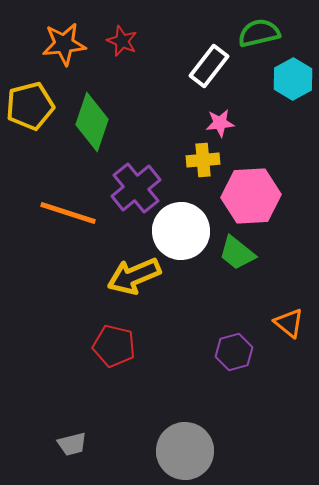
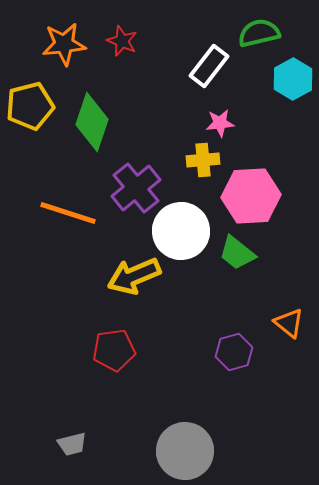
red pentagon: moved 4 px down; rotated 21 degrees counterclockwise
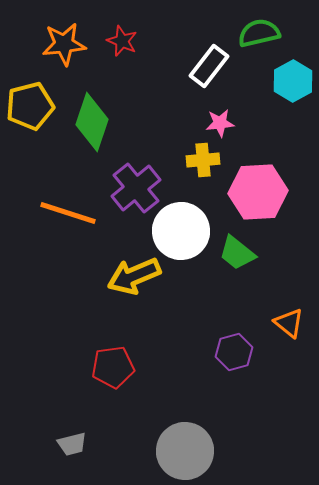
cyan hexagon: moved 2 px down
pink hexagon: moved 7 px right, 4 px up
red pentagon: moved 1 px left, 17 px down
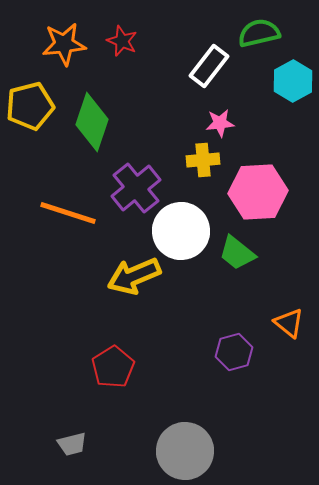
red pentagon: rotated 24 degrees counterclockwise
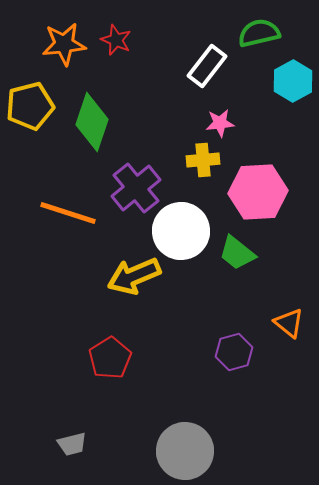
red star: moved 6 px left, 1 px up
white rectangle: moved 2 px left
red pentagon: moved 3 px left, 9 px up
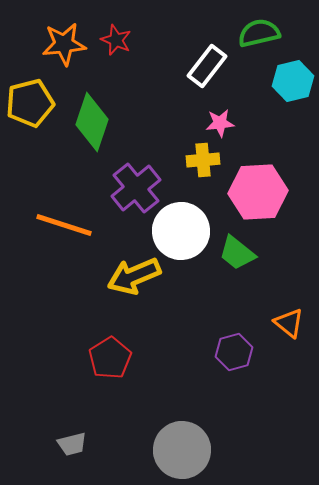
cyan hexagon: rotated 15 degrees clockwise
yellow pentagon: moved 3 px up
orange line: moved 4 px left, 12 px down
gray circle: moved 3 px left, 1 px up
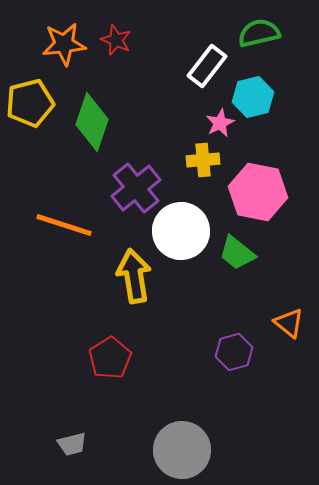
cyan hexagon: moved 40 px left, 16 px down
pink star: rotated 20 degrees counterclockwise
pink hexagon: rotated 14 degrees clockwise
yellow arrow: rotated 104 degrees clockwise
